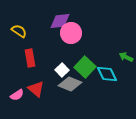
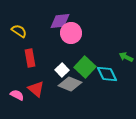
pink semicircle: rotated 120 degrees counterclockwise
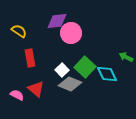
purple diamond: moved 3 px left
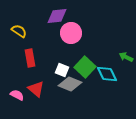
purple diamond: moved 5 px up
white square: rotated 24 degrees counterclockwise
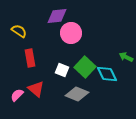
gray diamond: moved 7 px right, 10 px down
pink semicircle: rotated 72 degrees counterclockwise
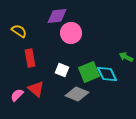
green square: moved 4 px right, 5 px down; rotated 25 degrees clockwise
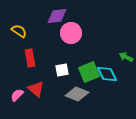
white square: rotated 32 degrees counterclockwise
